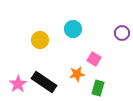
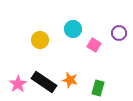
purple circle: moved 3 px left
pink square: moved 14 px up
orange star: moved 7 px left, 6 px down; rotated 21 degrees clockwise
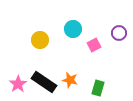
pink square: rotated 32 degrees clockwise
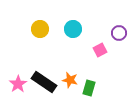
yellow circle: moved 11 px up
pink square: moved 6 px right, 5 px down
green rectangle: moved 9 px left
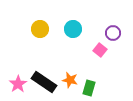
purple circle: moved 6 px left
pink square: rotated 24 degrees counterclockwise
